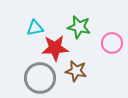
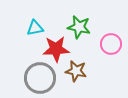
pink circle: moved 1 px left, 1 px down
red star: moved 1 px right, 1 px down
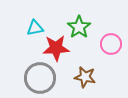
green star: rotated 25 degrees clockwise
red star: moved 1 px up
brown star: moved 9 px right, 6 px down
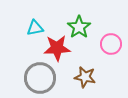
red star: moved 1 px right
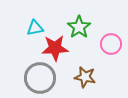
red star: moved 2 px left
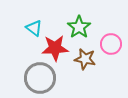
cyan triangle: moved 1 px left; rotated 48 degrees clockwise
brown star: moved 18 px up
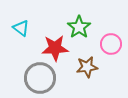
cyan triangle: moved 13 px left
brown star: moved 2 px right, 8 px down; rotated 20 degrees counterclockwise
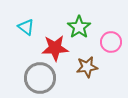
cyan triangle: moved 5 px right, 1 px up
pink circle: moved 2 px up
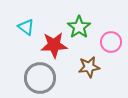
red star: moved 1 px left, 3 px up
brown star: moved 2 px right
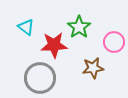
pink circle: moved 3 px right
brown star: moved 4 px right, 1 px down
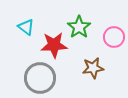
pink circle: moved 5 px up
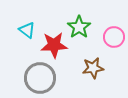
cyan triangle: moved 1 px right, 3 px down
